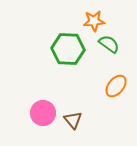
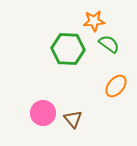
brown triangle: moved 1 px up
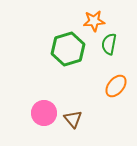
green semicircle: rotated 115 degrees counterclockwise
green hexagon: rotated 20 degrees counterclockwise
pink circle: moved 1 px right
